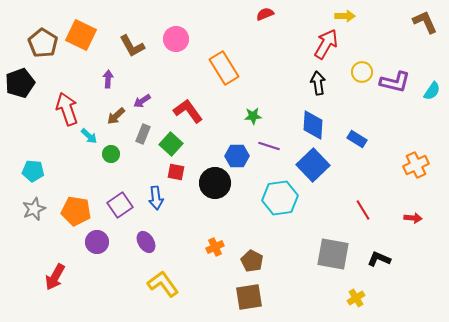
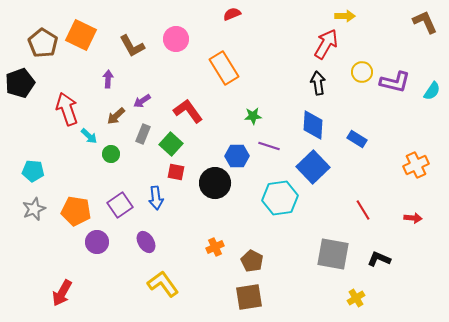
red semicircle at (265, 14): moved 33 px left
blue square at (313, 165): moved 2 px down
red arrow at (55, 277): moved 7 px right, 16 px down
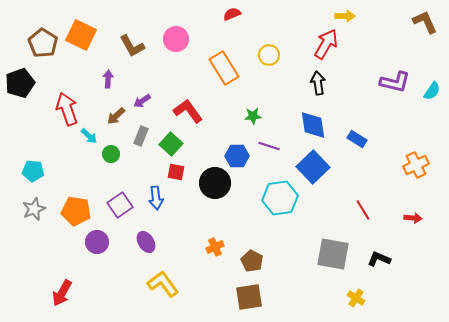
yellow circle at (362, 72): moved 93 px left, 17 px up
blue diamond at (313, 125): rotated 12 degrees counterclockwise
gray rectangle at (143, 134): moved 2 px left, 2 px down
yellow cross at (356, 298): rotated 24 degrees counterclockwise
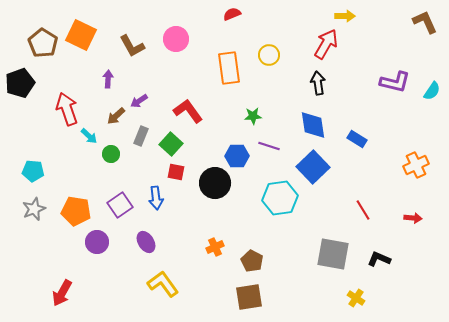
orange rectangle at (224, 68): moved 5 px right; rotated 24 degrees clockwise
purple arrow at (142, 101): moved 3 px left
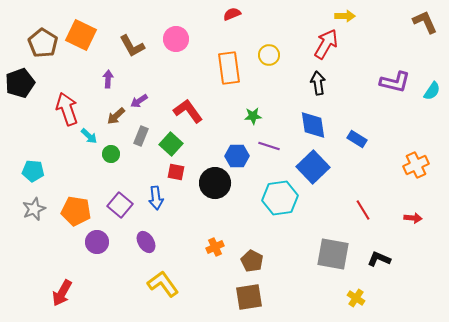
purple square at (120, 205): rotated 15 degrees counterclockwise
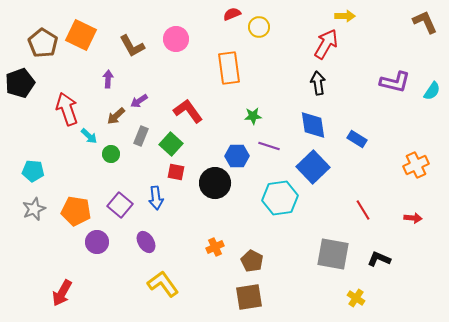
yellow circle at (269, 55): moved 10 px left, 28 px up
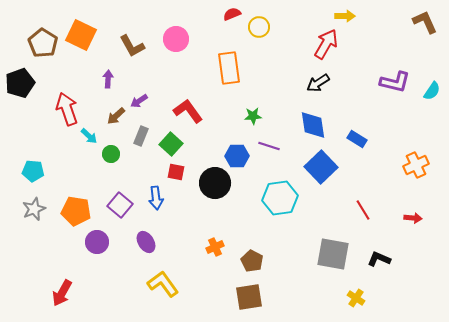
black arrow at (318, 83): rotated 115 degrees counterclockwise
blue square at (313, 167): moved 8 px right
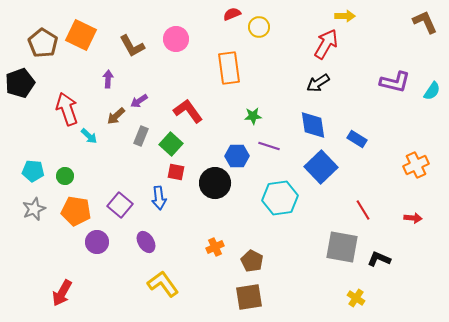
green circle at (111, 154): moved 46 px left, 22 px down
blue arrow at (156, 198): moved 3 px right
gray square at (333, 254): moved 9 px right, 7 px up
